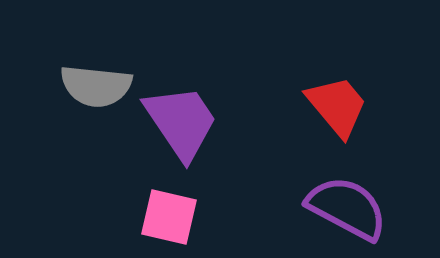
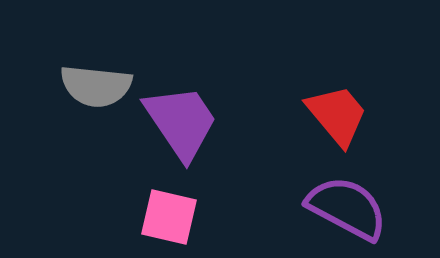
red trapezoid: moved 9 px down
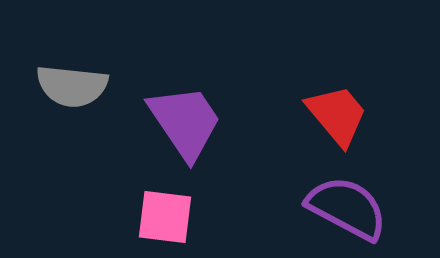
gray semicircle: moved 24 px left
purple trapezoid: moved 4 px right
pink square: moved 4 px left; rotated 6 degrees counterclockwise
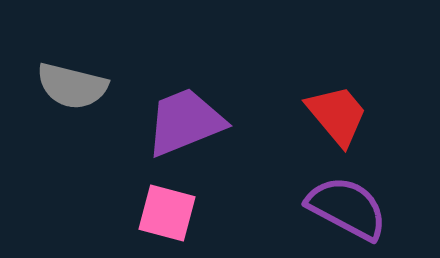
gray semicircle: rotated 8 degrees clockwise
purple trapezoid: rotated 78 degrees counterclockwise
pink square: moved 2 px right, 4 px up; rotated 8 degrees clockwise
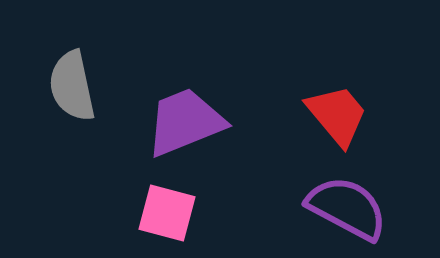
gray semicircle: rotated 64 degrees clockwise
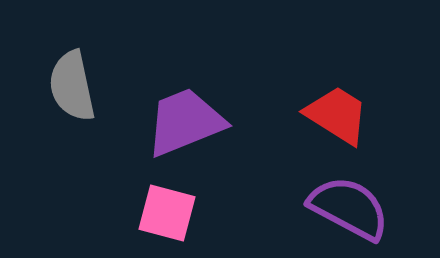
red trapezoid: rotated 18 degrees counterclockwise
purple semicircle: moved 2 px right
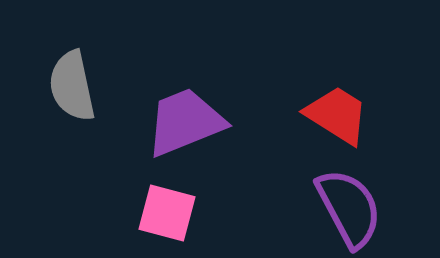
purple semicircle: rotated 34 degrees clockwise
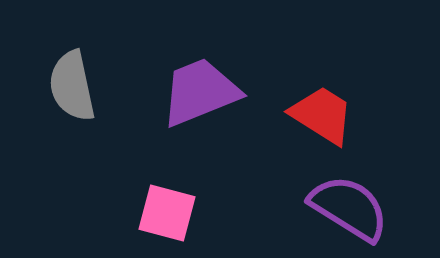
red trapezoid: moved 15 px left
purple trapezoid: moved 15 px right, 30 px up
purple semicircle: rotated 30 degrees counterclockwise
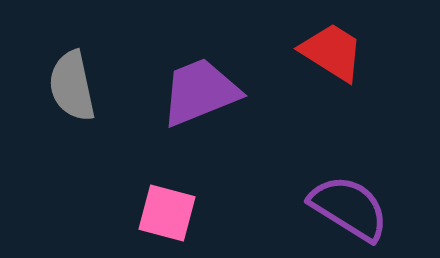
red trapezoid: moved 10 px right, 63 px up
